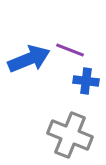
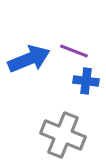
purple line: moved 4 px right, 1 px down
gray cross: moved 7 px left
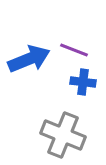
purple line: moved 1 px up
blue cross: moved 3 px left, 1 px down
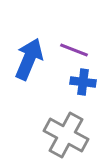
blue arrow: rotated 45 degrees counterclockwise
gray cross: moved 3 px right; rotated 6 degrees clockwise
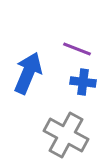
purple line: moved 3 px right, 1 px up
blue arrow: moved 1 px left, 14 px down
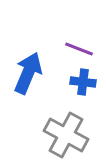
purple line: moved 2 px right
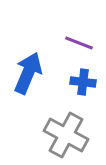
purple line: moved 6 px up
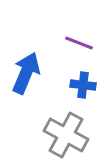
blue arrow: moved 2 px left
blue cross: moved 3 px down
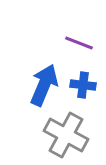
blue arrow: moved 18 px right, 12 px down
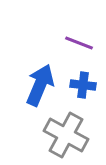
blue arrow: moved 4 px left
